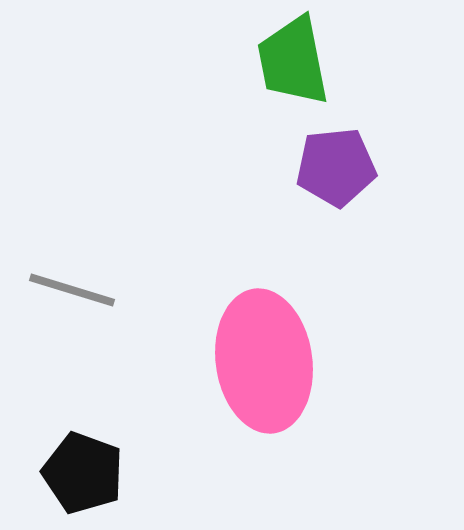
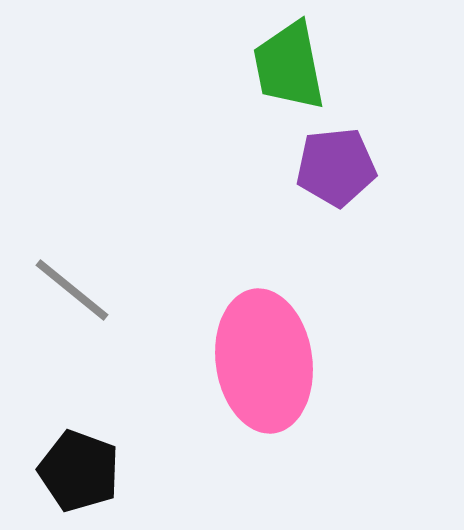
green trapezoid: moved 4 px left, 5 px down
gray line: rotated 22 degrees clockwise
black pentagon: moved 4 px left, 2 px up
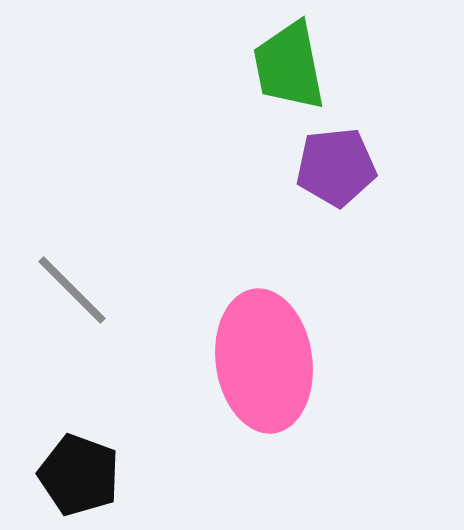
gray line: rotated 6 degrees clockwise
black pentagon: moved 4 px down
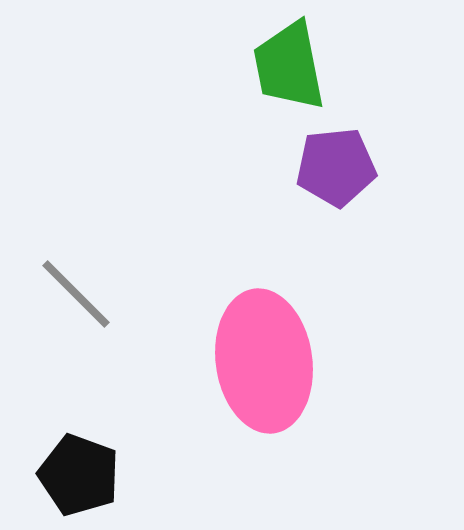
gray line: moved 4 px right, 4 px down
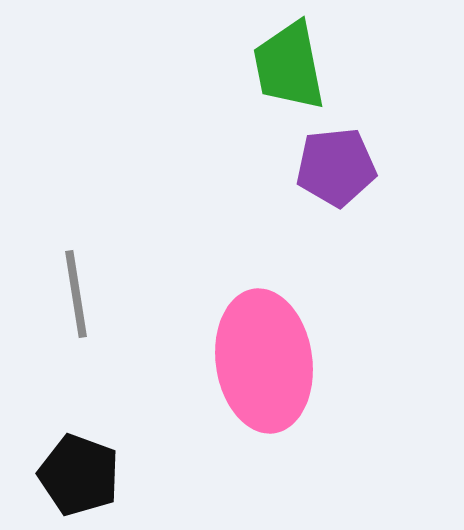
gray line: rotated 36 degrees clockwise
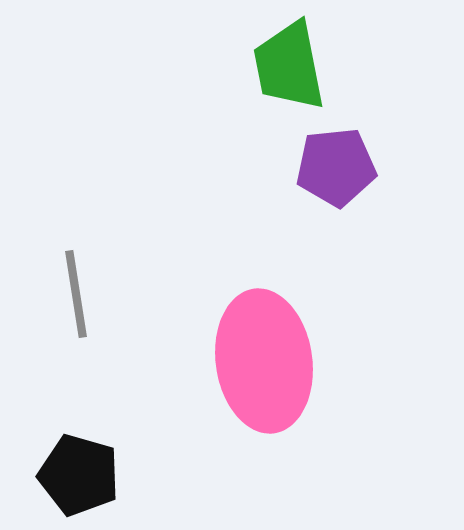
black pentagon: rotated 4 degrees counterclockwise
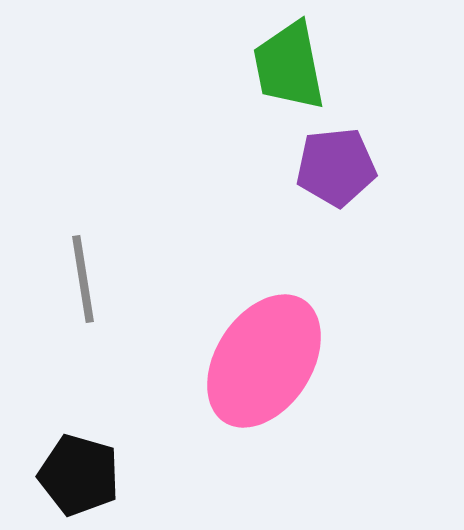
gray line: moved 7 px right, 15 px up
pink ellipse: rotated 41 degrees clockwise
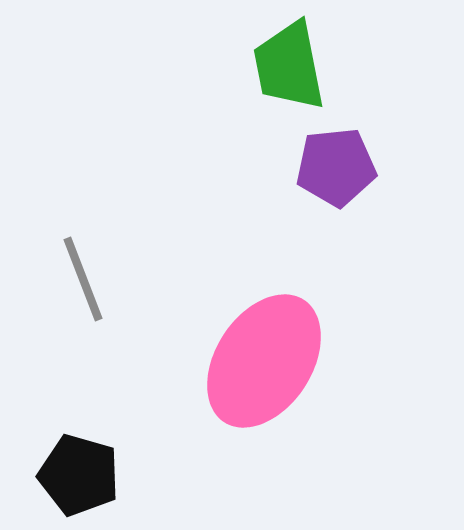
gray line: rotated 12 degrees counterclockwise
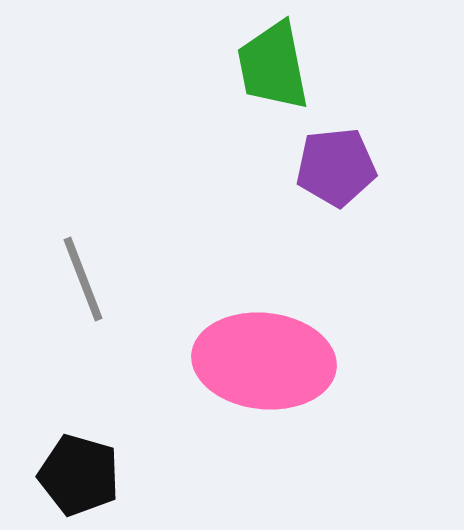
green trapezoid: moved 16 px left
pink ellipse: rotated 63 degrees clockwise
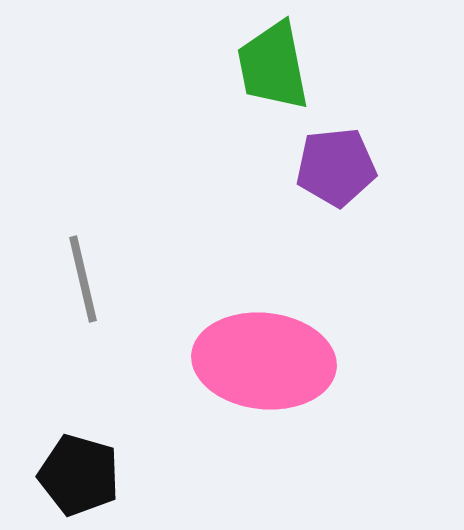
gray line: rotated 8 degrees clockwise
